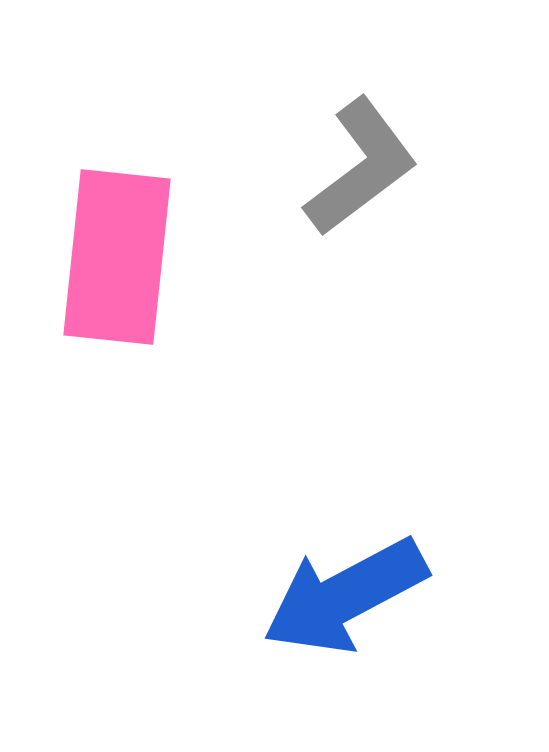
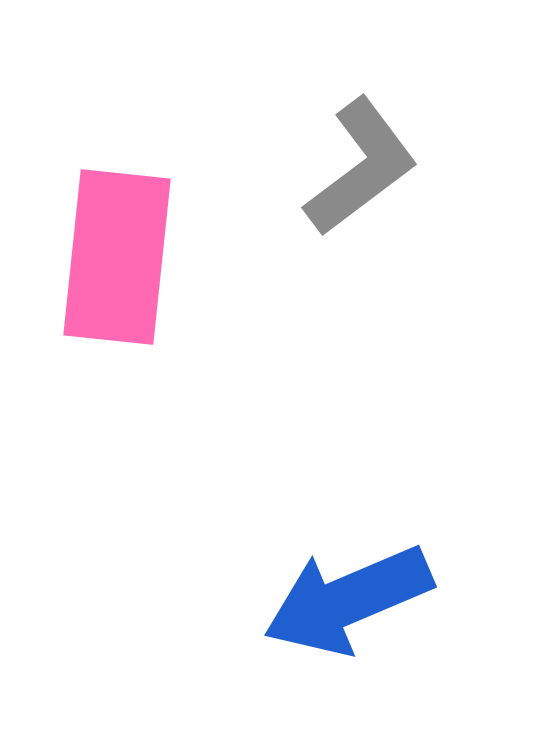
blue arrow: moved 3 px right, 4 px down; rotated 5 degrees clockwise
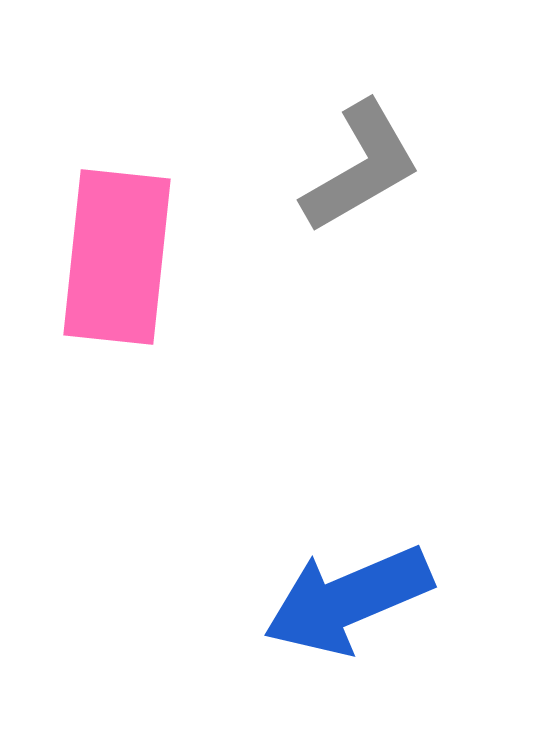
gray L-shape: rotated 7 degrees clockwise
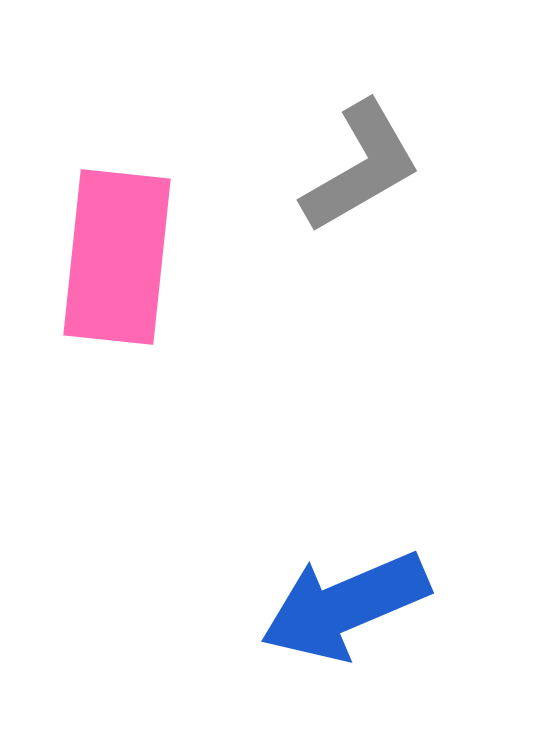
blue arrow: moved 3 px left, 6 px down
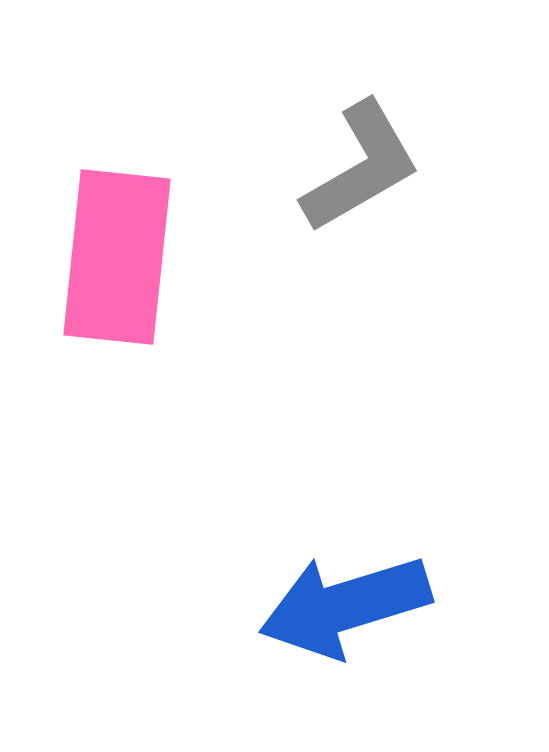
blue arrow: rotated 6 degrees clockwise
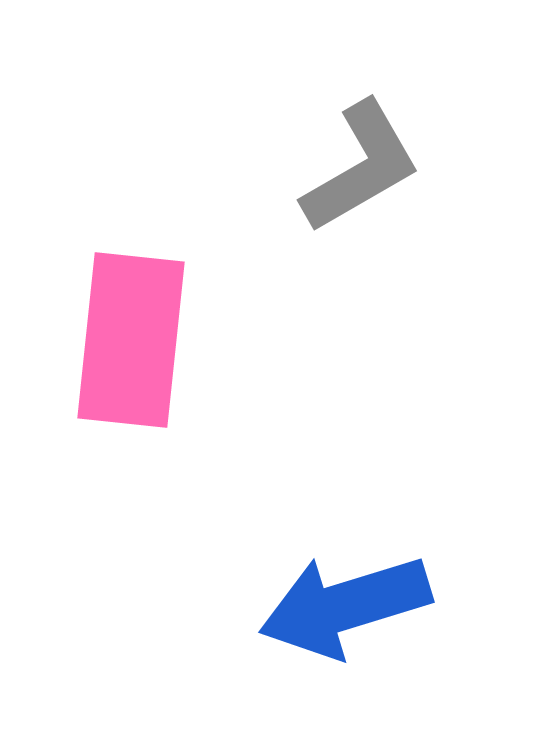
pink rectangle: moved 14 px right, 83 px down
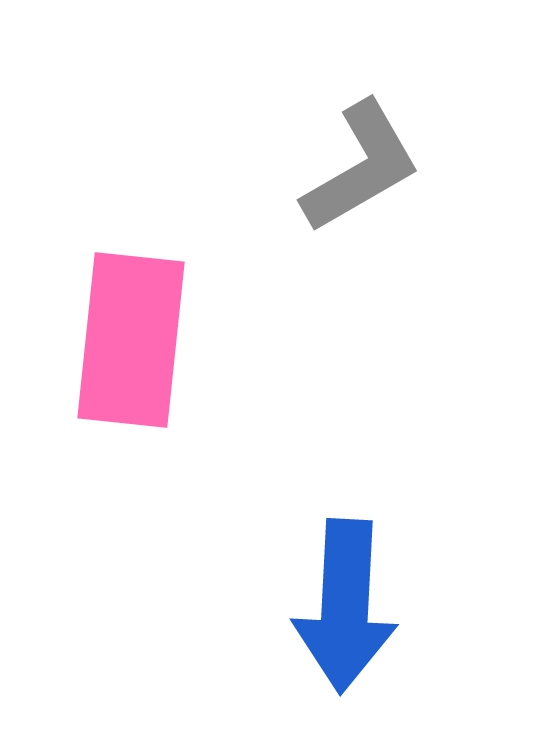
blue arrow: rotated 70 degrees counterclockwise
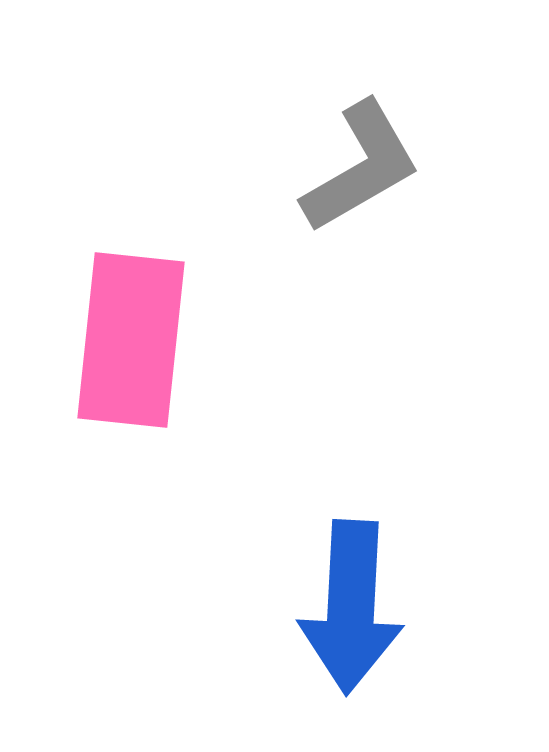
blue arrow: moved 6 px right, 1 px down
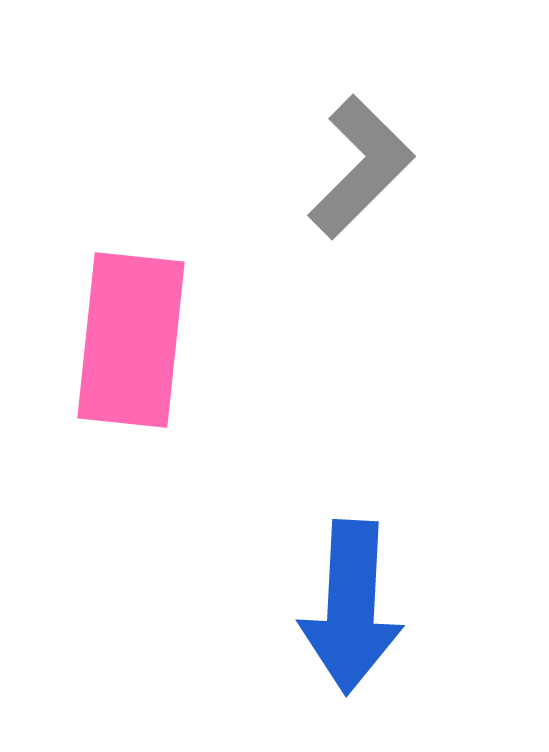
gray L-shape: rotated 15 degrees counterclockwise
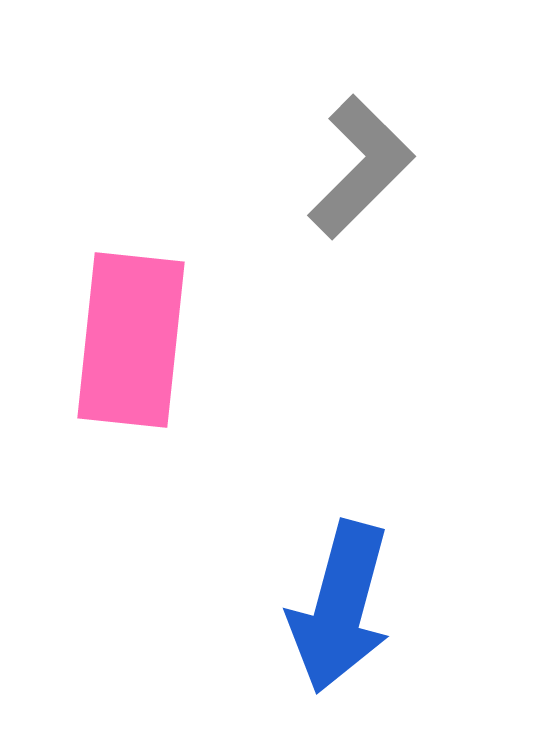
blue arrow: moved 11 px left; rotated 12 degrees clockwise
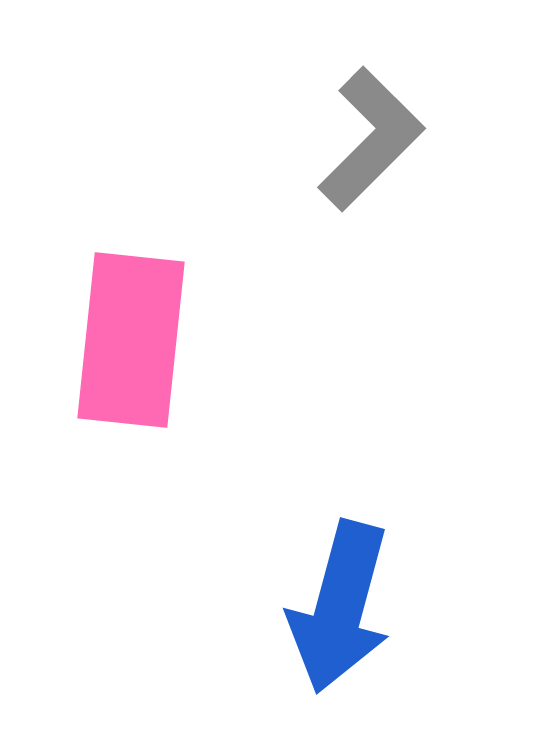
gray L-shape: moved 10 px right, 28 px up
